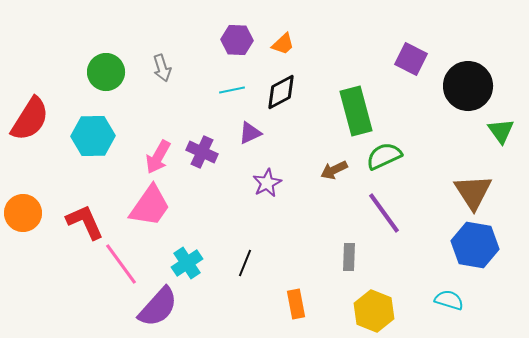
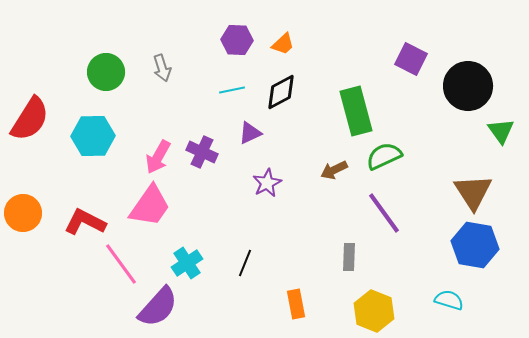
red L-shape: rotated 39 degrees counterclockwise
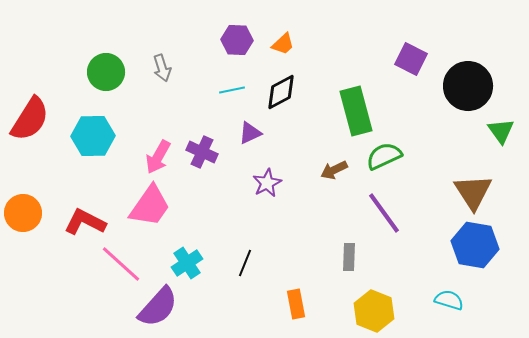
pink line: rotated 12 degrees counterclockwise
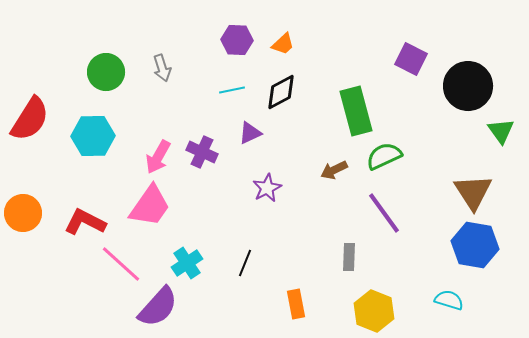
purple star: moved 5 px down
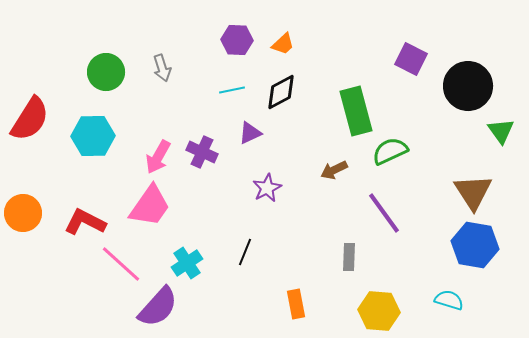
green semicircle: moved 6 px right, 5 px up
black line: moved 11 px up
yellow hexagon: moved 5 px right; rotated 18 degrees counterclockwise
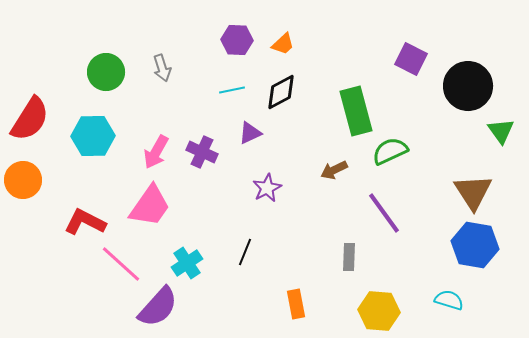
pink arrow: moved 2 px left, 5 px up
orange circle: moved 33 px up
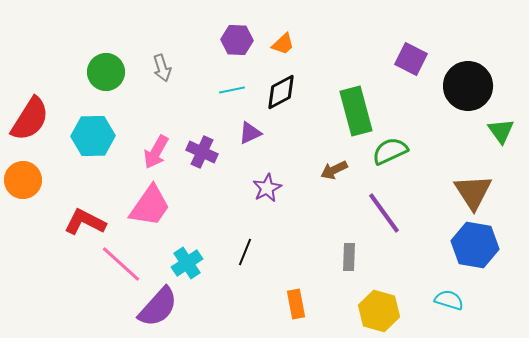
yellow hexagon: rotated 12 degrees clockwise
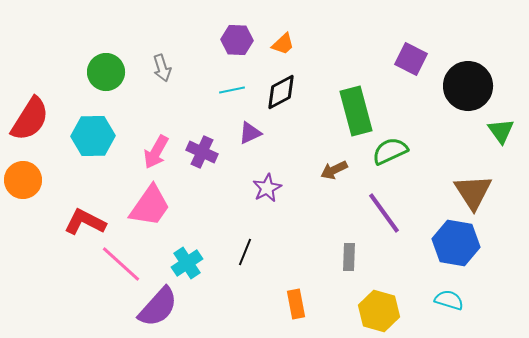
blue hexagon: moved 19 px left, 2 px up
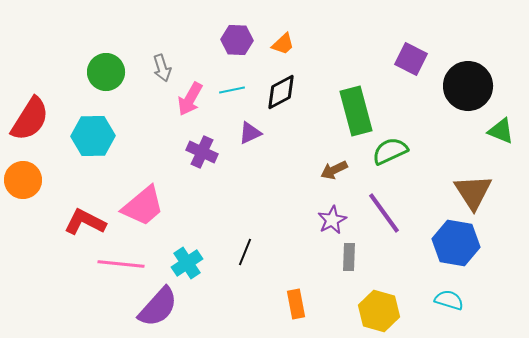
green triangle: rotated 32 degrees counterclockwise
pink arrow: moved 34 px right, 53 px up
purple star: moved 65 px right, 32 px down
pink trapezoid: moved 7 px left; rotated 15 degrees clockwise
pink line: rotated 36 degrees counterclockwise
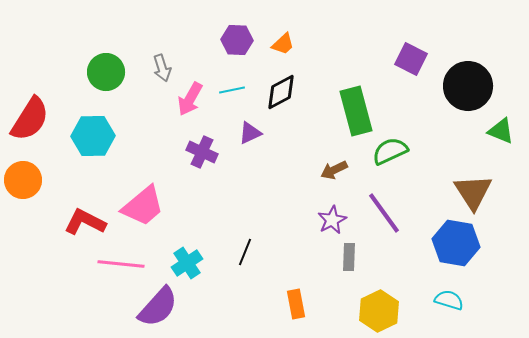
yellow hexagon: rotated 18 degrees clockwise
